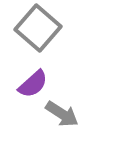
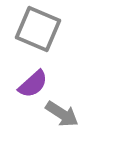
gray square: moved 1 px down; rotated 18 degrees counterclockwise
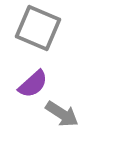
gray square: moved 1 px up
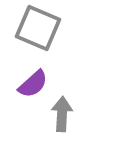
gray arrow: rotated 120 degrees counterclockwise
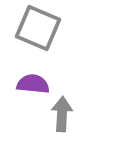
purple semicircle: rotated 132 degrees counterclockwise
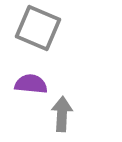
purple semicircle: moved 2 px left
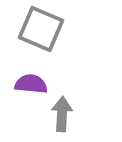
gray square: moved 3 px right, 1 px down
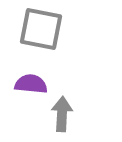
gray square: rotated 12 degrees counterclockwise
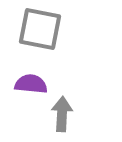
gray square: moved 1 px left
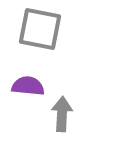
purple semicircle: moved 3 px left, 2 px down
